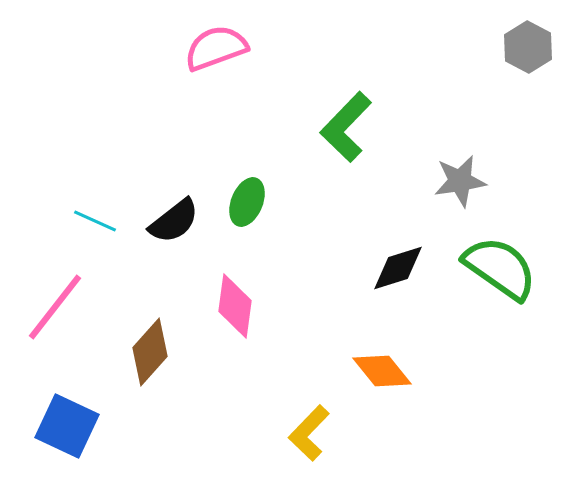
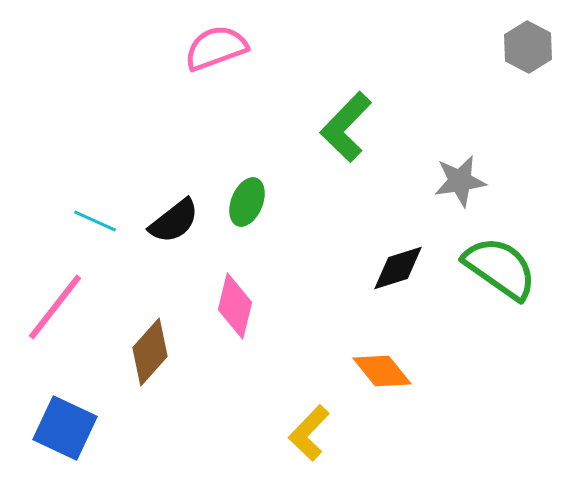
pink diamond: rotated 6 degrees clockwise
blue square: moved 2 px left, 2 px down
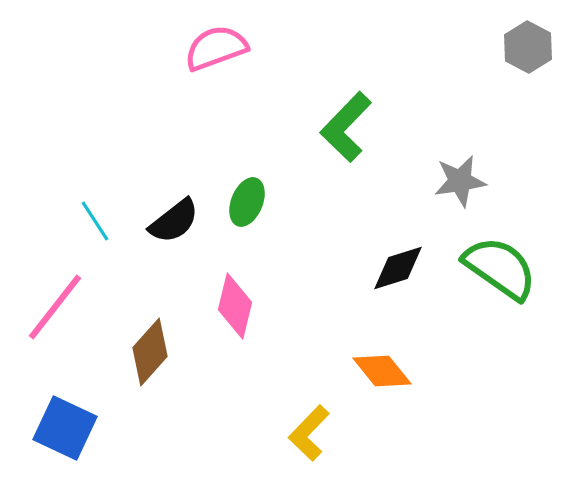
cyan line: rotated 33 degrees clockwise
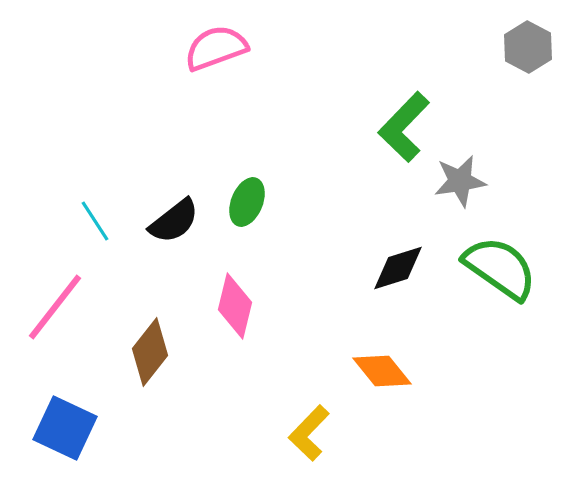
green L-shape: moved 58 px right
brown diamond: rotated 4 degrees counterclockwise
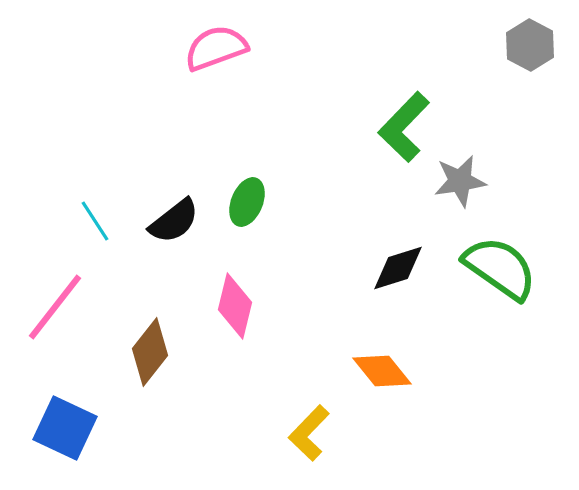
gray hexagon: moved 2 px right, 2 px up
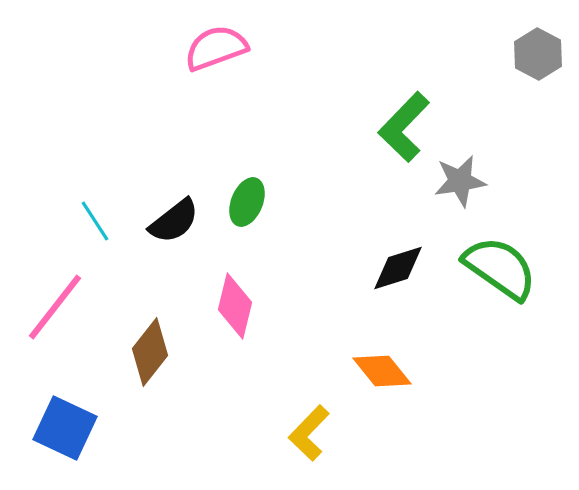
gray hexagon: moved 8 px right, 9 px down
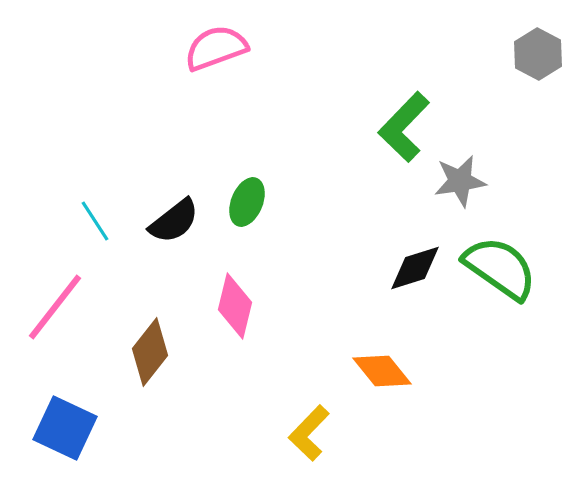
black diamond: moved 17 px right
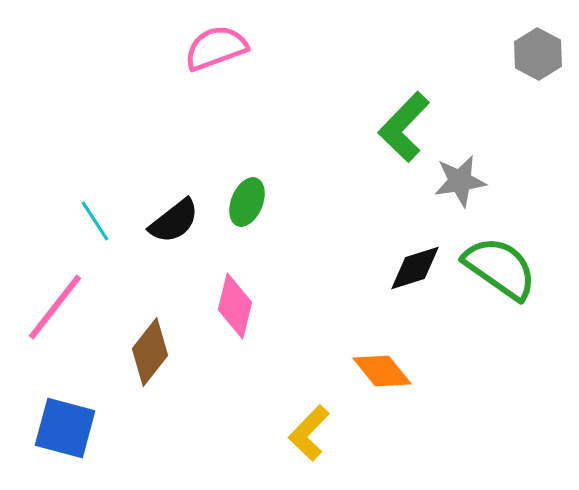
blue square: rotated 10 degrees counterclockwise
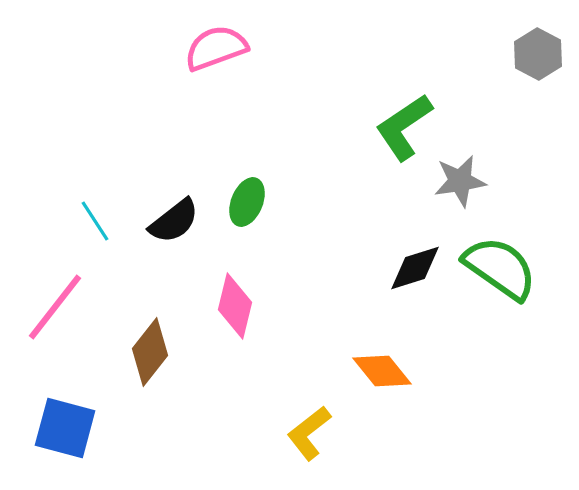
green L-shape: rotated 12 degrees clockwise
yellow L-shape: rotated 8 degrees clockwise
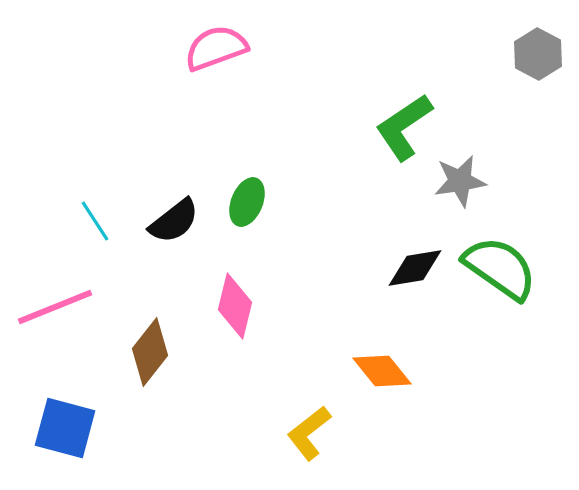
black diamond: rotated 8 degrees clockwise
pink line: rotated 30 degrees clockwise
